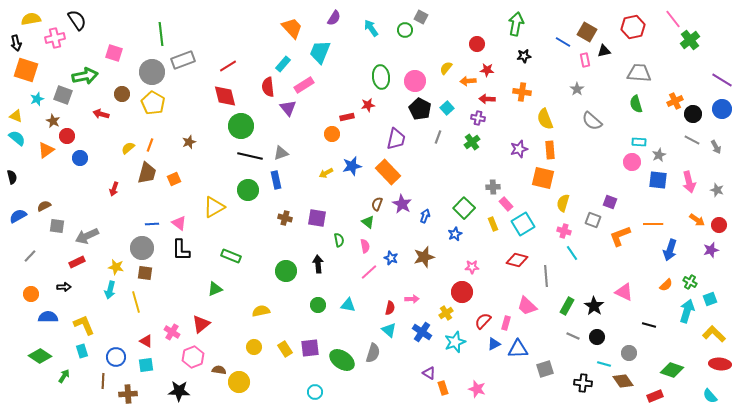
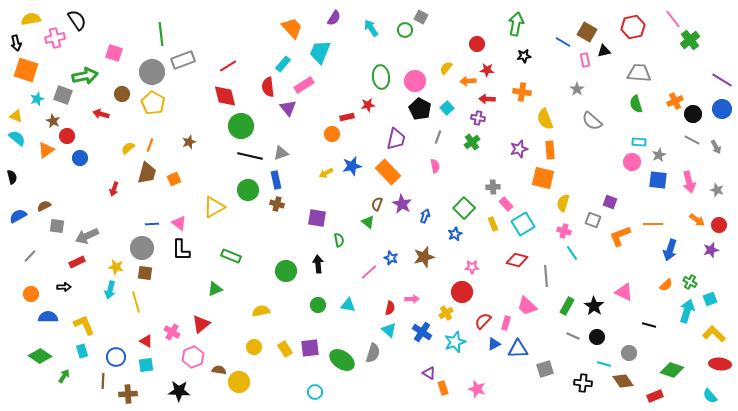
brown cross at (285, 218): moved 8 px left, 14 px up
pink semicircle at (365, 246): moved 70 px right, 80 px up
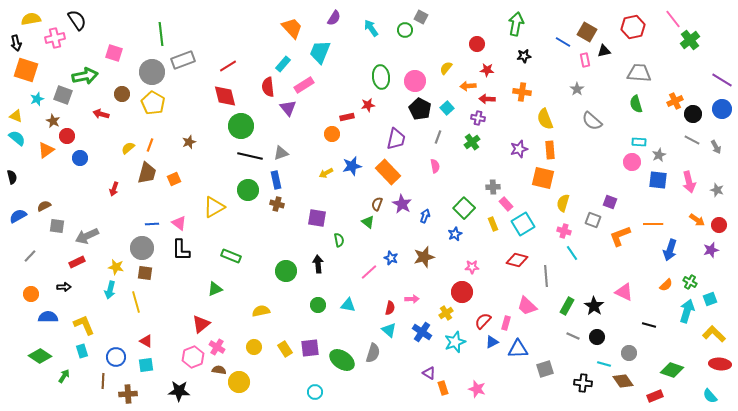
orange arrow at (468, 81): moved 5 px down
pink cross at (172, 332): moved 45 px right, 15 px down
blue triangle at (494, 344): moved 2 px left, 2 px up
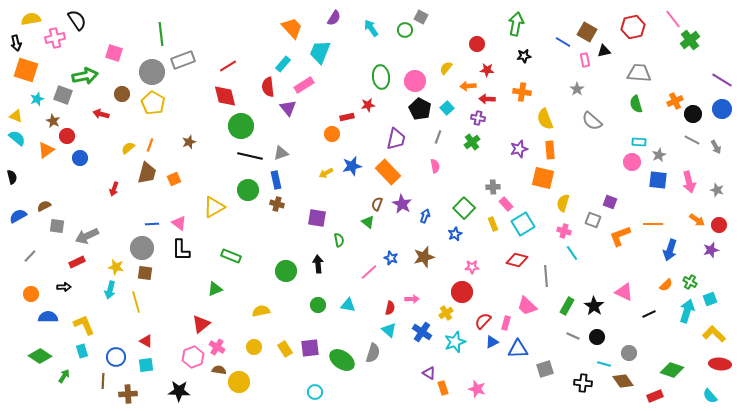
black line at (649, 325): moved 11 px up; rotated 40 degrees counterclockwise
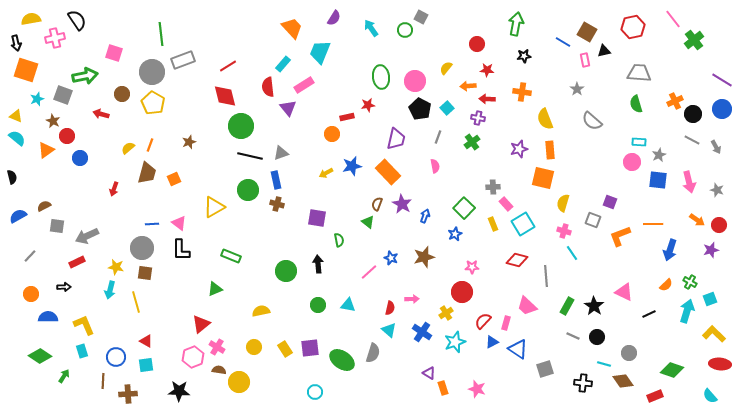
green cross at (690, 40): moved 4 px right
blue triangle at (518, 349): rotated 35 degrees clockwise
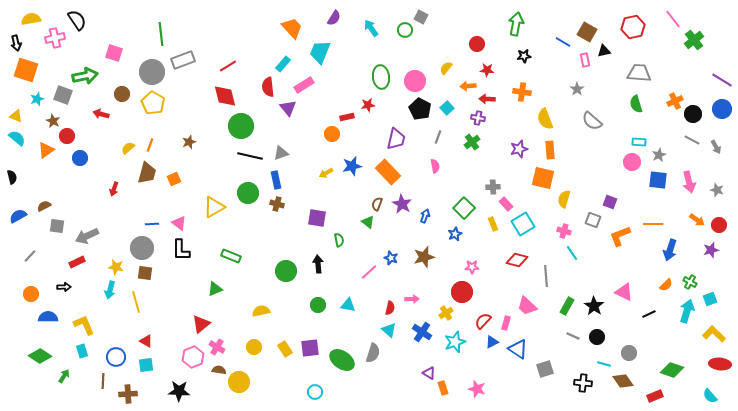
green circle at (248, 190): moved 3 px down
yellow semicircle at (563, 203): moved 1 px right, 4 px up
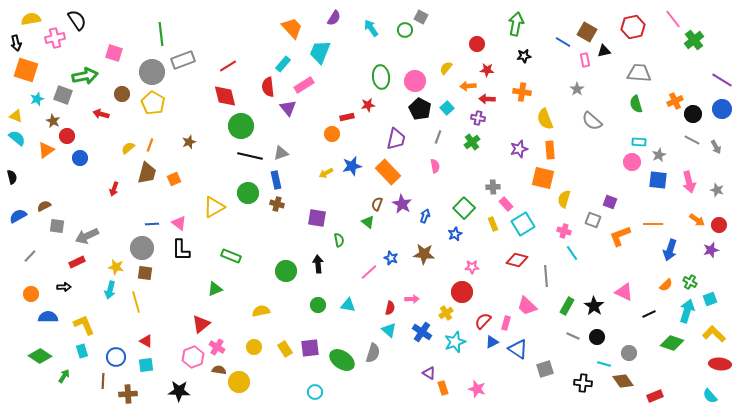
brown star at (424, 257): moved 3 px up; rotated 20 degrees clockwise
green diamond at (672, 370): moved 27 px up
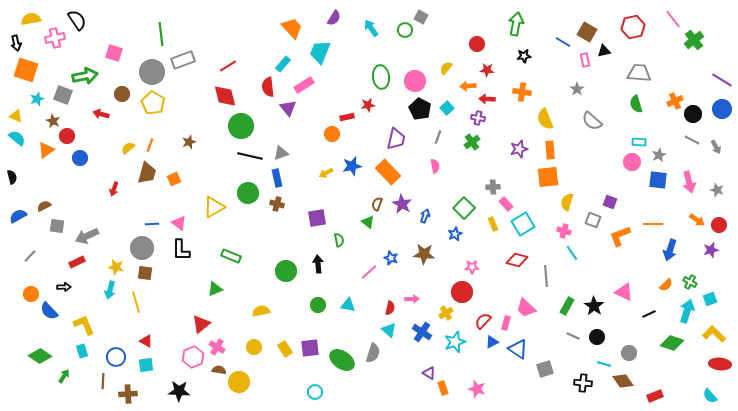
orange square at (543, 178): moved 5 px right, 1 px up; rotated 20 degrees counterclockwise
blue rectangle at (276, 180): moved 1 px right, 2 px up
yellow semicircle at (564, 199): moved 3 px right, 3 px down
purple square at (317, 218): rotated 18 degrees counterclockwise
pink trapezoid at (527, 306): moved 1 px left, 2 px down
blue semicircle at (48, 317): moved 1 px right, 6 px up; rotated 132 degrees counterclockwise
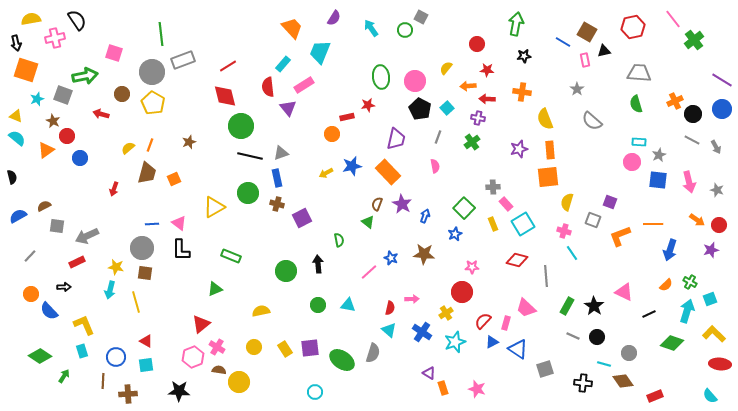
purple square at (317, 218): moved 15 px left; rotated 18 degrees counterclockwise
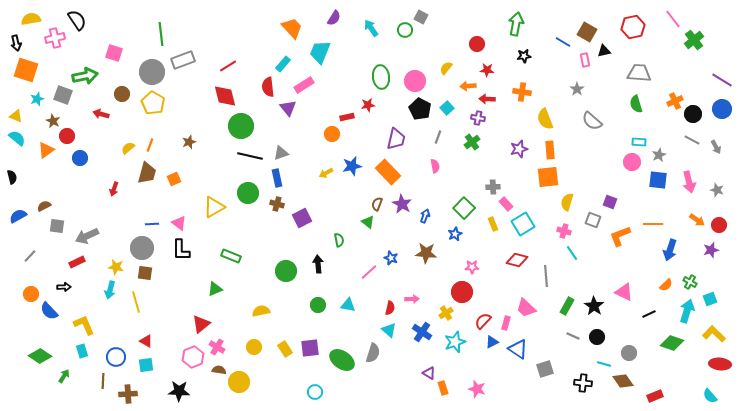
brown star at (424, 254): moved 2 px right, 1 px up
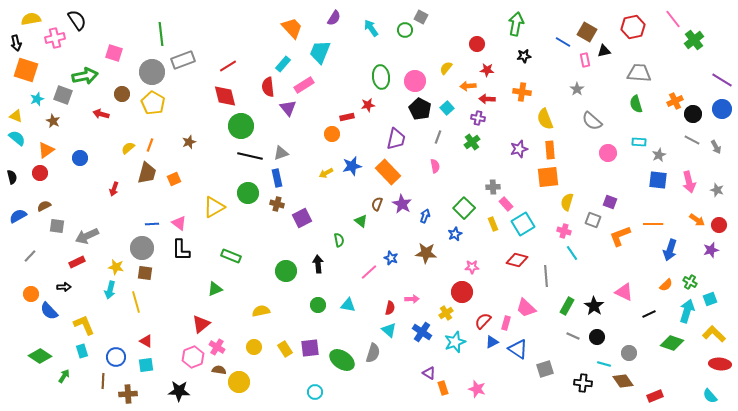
red circle at (67, 136): moved 27 px left, 37 px down
pink circle at (632, 162): moved 24 px left, 9 px up
green triangle at (368, 222): moved 7 px left, 1 px up
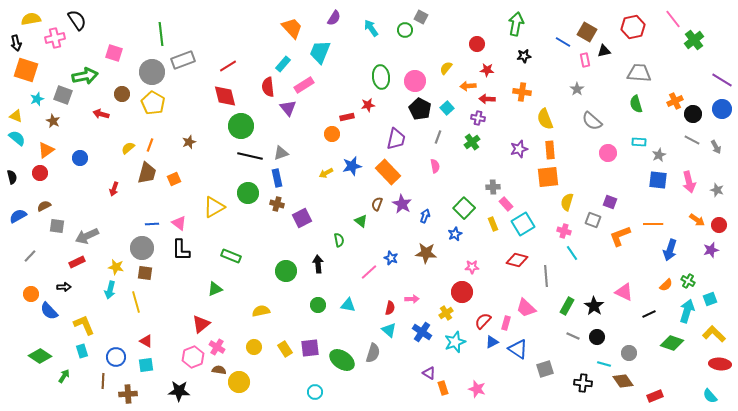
green cross at (690, 282): moved 2 px left, 1 px up
